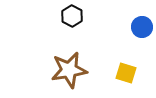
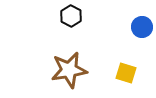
black hexagon: moved 1 px left
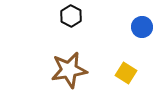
yellow square: rotated 15 degrees clockwise
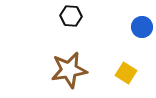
black hexagon: rotated 25 degrees counterclockwise
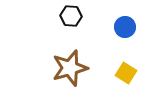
blue circle: moved 17 px left
brown star: moved 1 px right, 2 px up; rotated 6 degrees counterclockwise
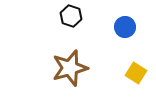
black hexagon: rotated 15 degrees clockwise
yellow square: moved 10 px right
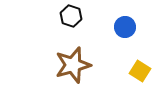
brown star: moved 3 px right, 3 px up
yellow square: moved 4 px right, 2 px up
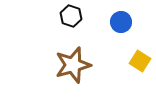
blue circle: moved 4 px left, 5 px up
yellow square: moved 10 px up
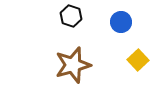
yellow square: moved 2 px left, 1 px up; rotated 15 degrees clockwise
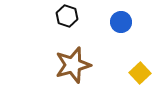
black hexagon: moved 4 px left
yellow square: moved 2 px right, 13 px down
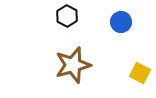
black hexagon: rotated 10 degrees clockwise
yellow square: rotated 20 degrees counterclockwise
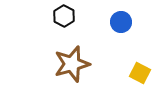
black hexagon: moved 3 px left
brown star: moved 1 px left, 1 px up
